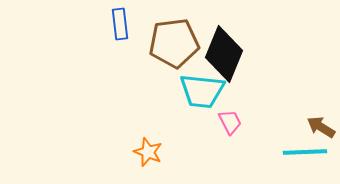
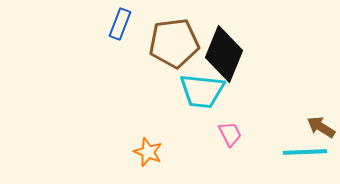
blue rectangle: rotated 28 degrees clockwise
pink trapezoid: moved 12 px down
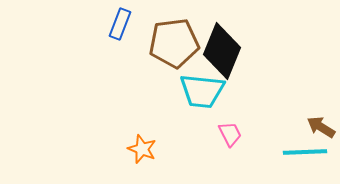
black diamond: moved 2 px left, 3 px up
orange star: moved 6 px left, 3 px up
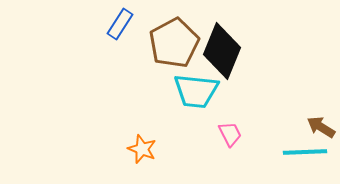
blue rectangle: rotated 12 degrees clockwise
brown pentagon: rotated 21 degrees counterclockwise
cyan trapezoid: moved 6 px left
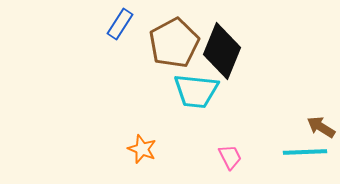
pink trapezoid: moved 23 px down
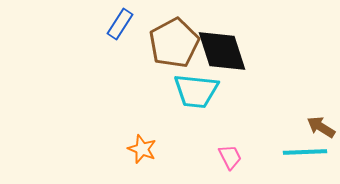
black diamond: rotated 40 degrees counterclockwise
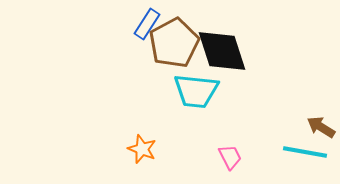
blue rectangle: moved 27 px right
cyan line: rotated 12 degrees clockwise
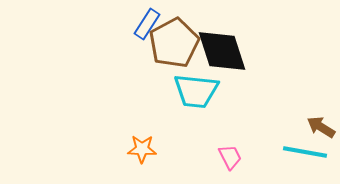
orange star: rotated 20 degrees counterclockwise
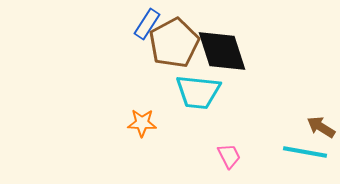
cyan trapezoid: moved 2 px right, 1 px down
orange star: moved 26 px up
pink trapezoid: moved 1 px left, 1 px up
